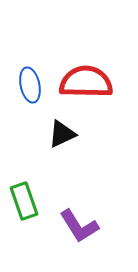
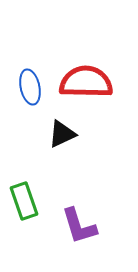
blue ellipse: moved 2 px down
purple L-shape: rotated 15 degrees clockwise
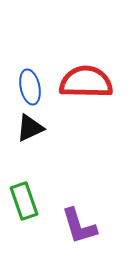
black triangle: moved 32 px left, 6 px up
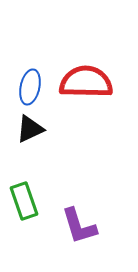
blue ellipse: rotated 24 degrees clockwise
black triangle: moved 1 px down
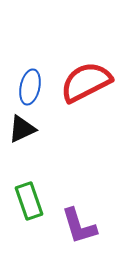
red semicircle: rotated 28 degrees counterclockwise
black triangle: moved 8 px left
green rectangle: moved 5 px right
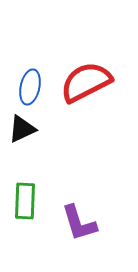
green rectangle: moved 4 px left; rotated 21 degrees clockwise
purple L-shape: moved 3 px up
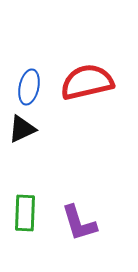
red semicircle: moved 1 px right; rotated 14 degrees clockwise
blue ellipse: moved 1 px left
green rectangle: moved 12 px down
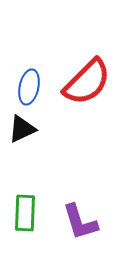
red semicircle: rotated 148 degrees clockwise
purple L-shape: moved 1 px right, 1 px up
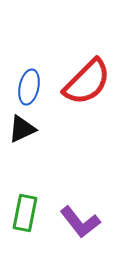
green rectangle: rotated 9 degrees clockwise
purple L-shape: rotated 21 degrees counterclockwise
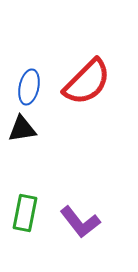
black triangle: rotated 16 degrees clockwise
